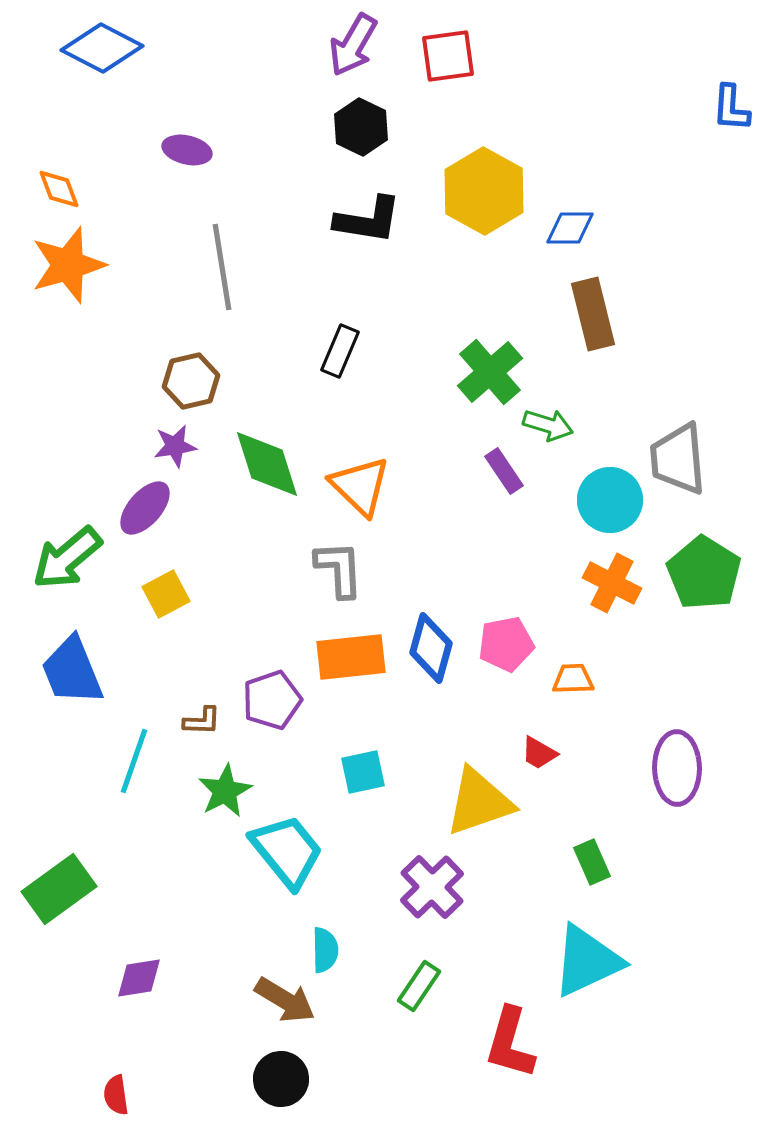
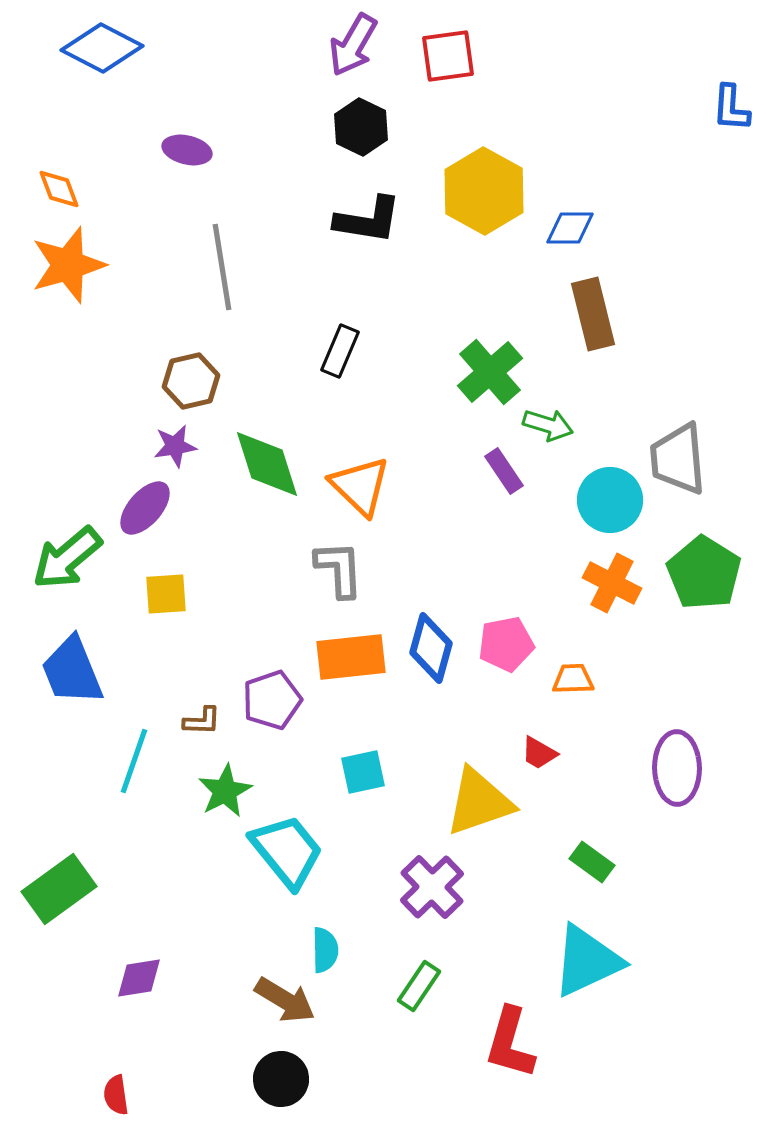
yellow square at (166, 594): rotated 24 degrees clockwise
green rectangle at (592, 862): rotated 30 degrees counterclockwise
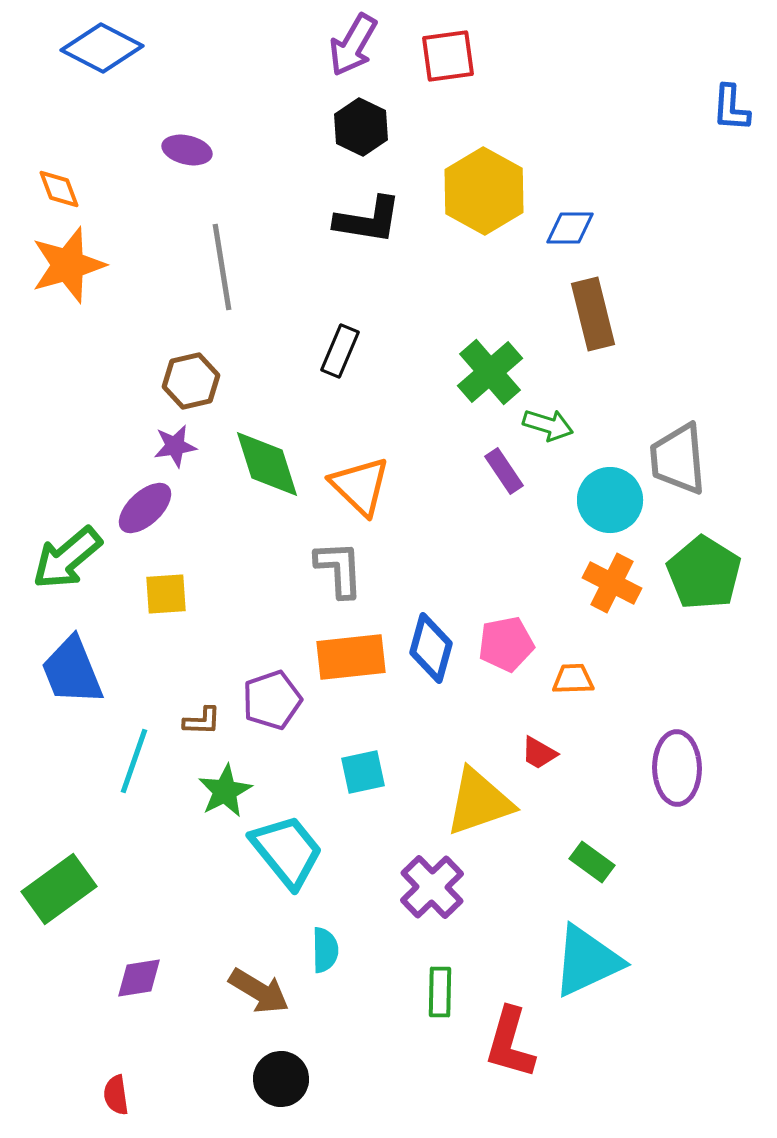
purple ellipse at (145, 508): rotated 6 degrees clockwise
green rectangle at (419, 986): moved 21 px right, 6 px down; rotated 33 degrees counterclockwise
brown arrow at (285, 1000): moved 26 px left, 9 px up
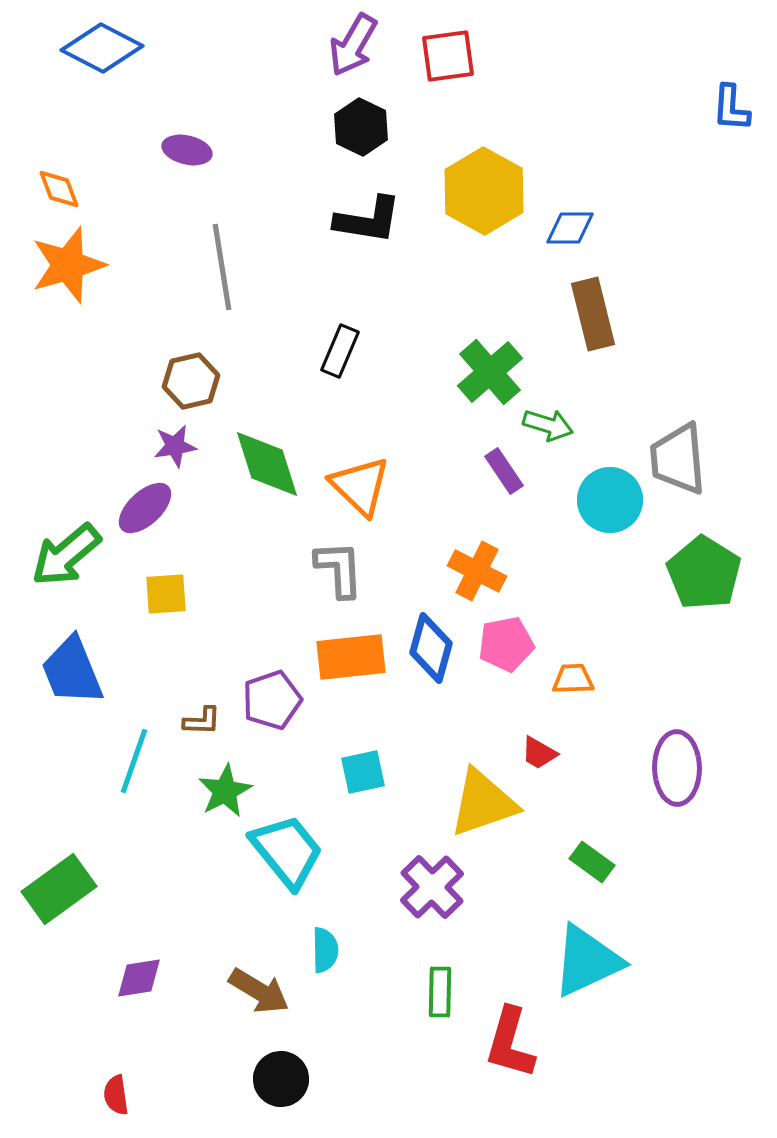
green arrow at (67, 558): moved 1 px left, 3 px up
orange cross at (612, 583): moved 135 px left, 12 px up
yellow triangle at (479, 802): moved 4 px right, 1 px down
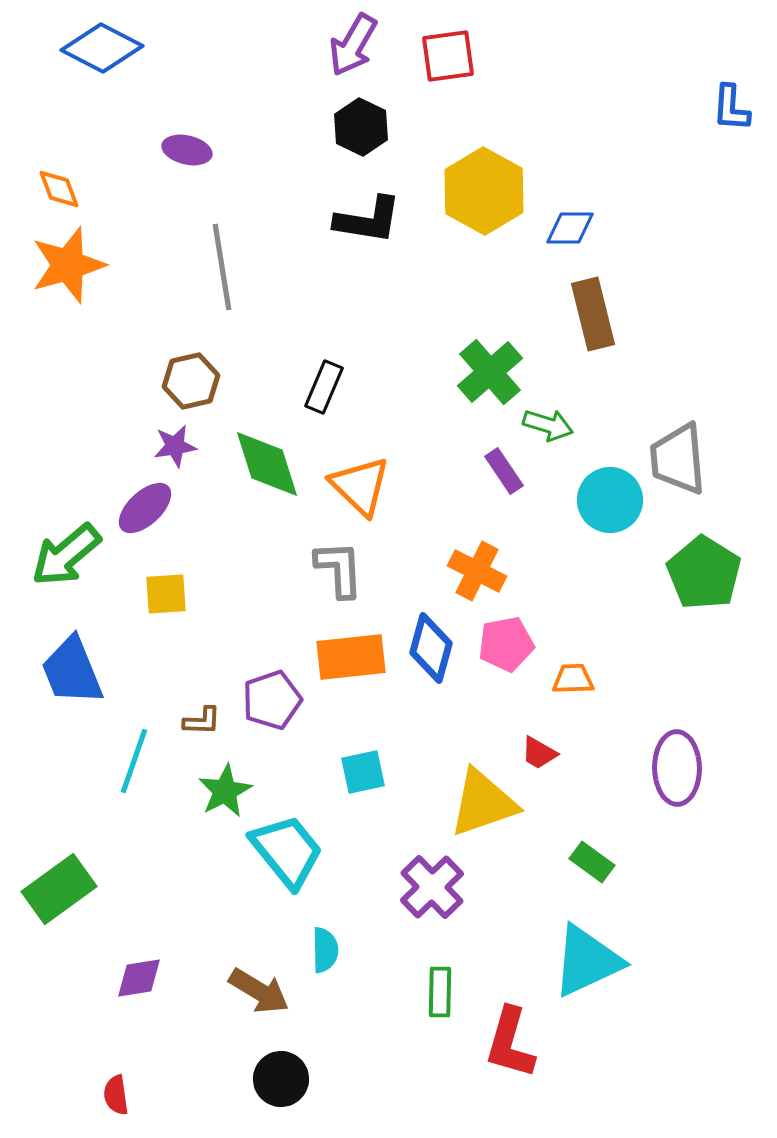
black rectangle at (340, 351): moved 16 px left, 36 px down
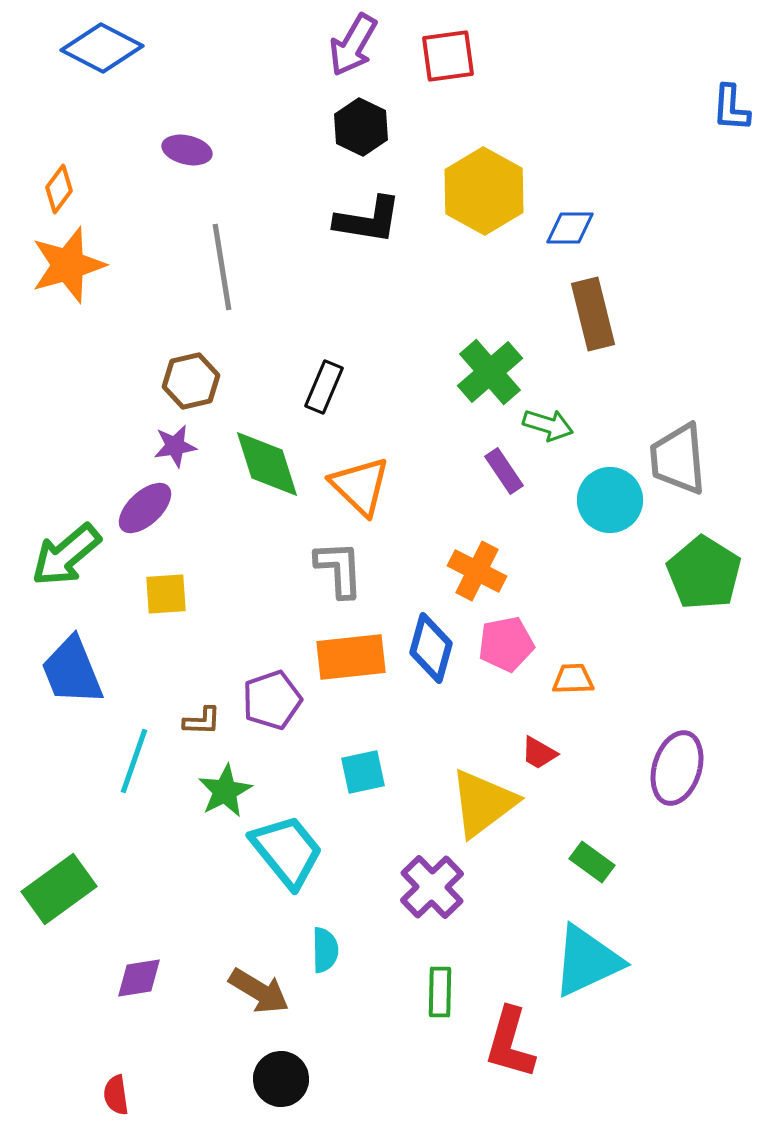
orange diamond at (59, 189): rotated 57 degrees clockwise
purple ellipse at (677, 768): rotated 18 degrees clockwise
yellow triangle at (483, 803): rotated 18 degrees counterclockwise
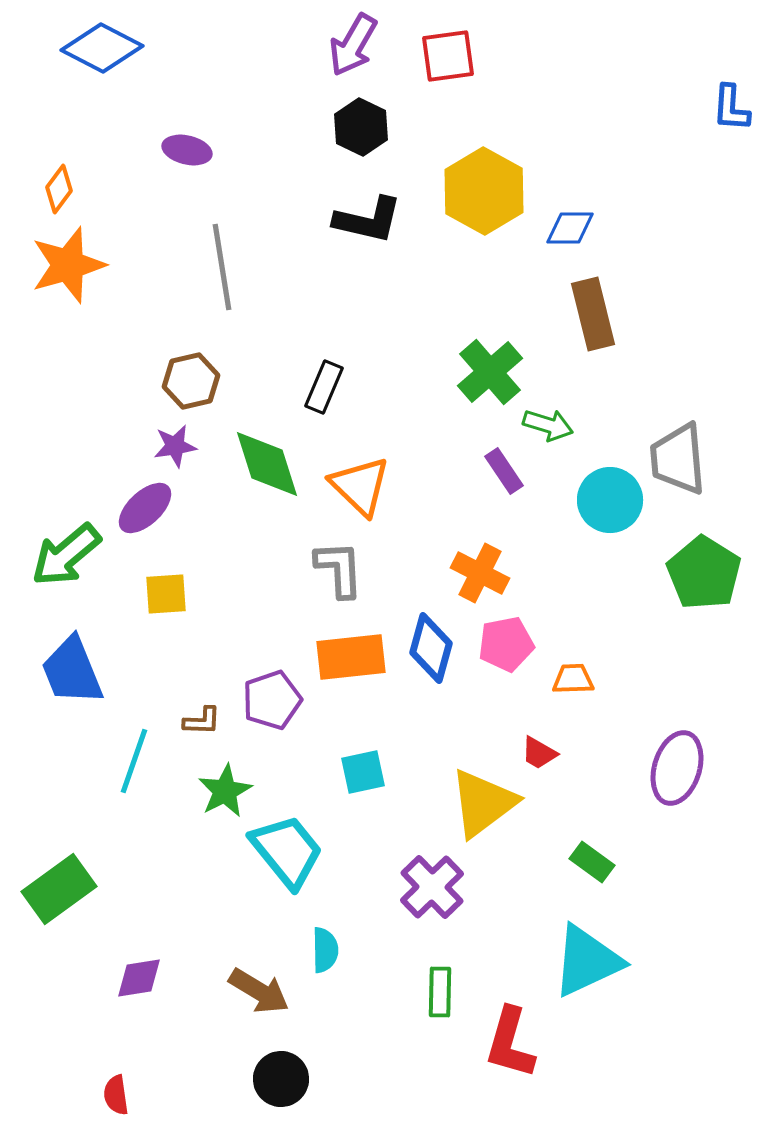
black L-shape at (368, 220): rotated 4 degrees clockwise
orange cross at (477, 571): moved 3 px right, 2 px down
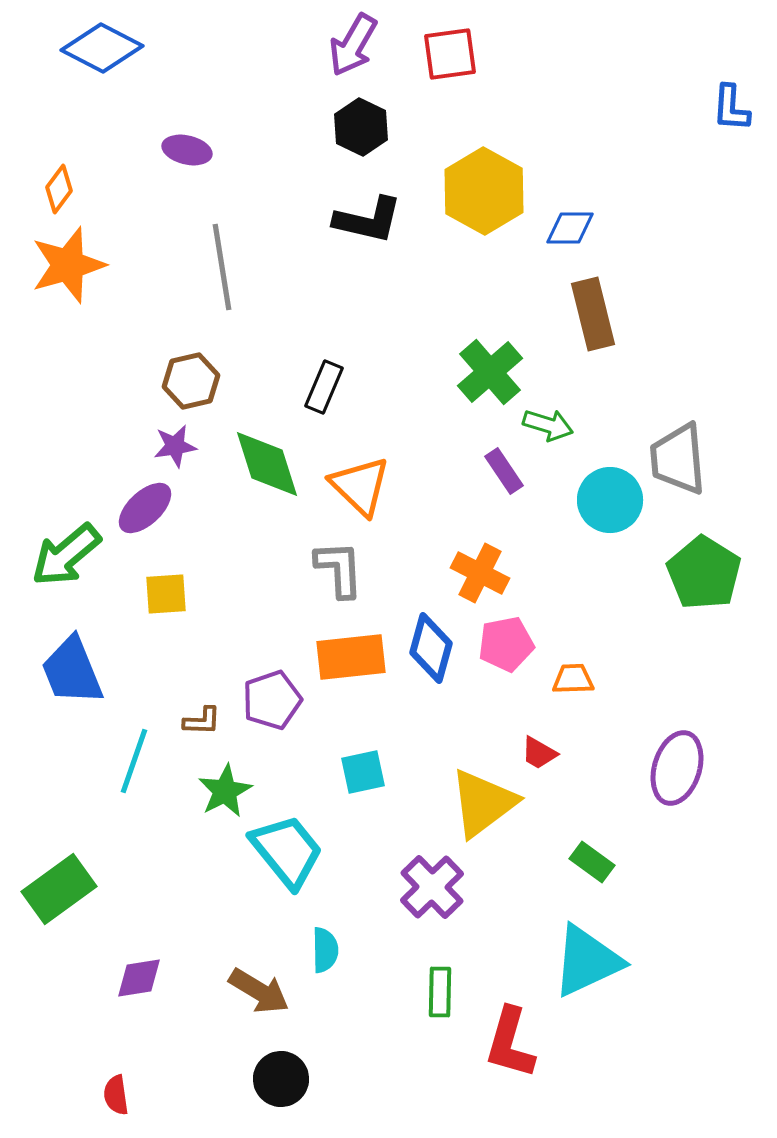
red square at (448, 56): moved 2 px right, 2 px up
